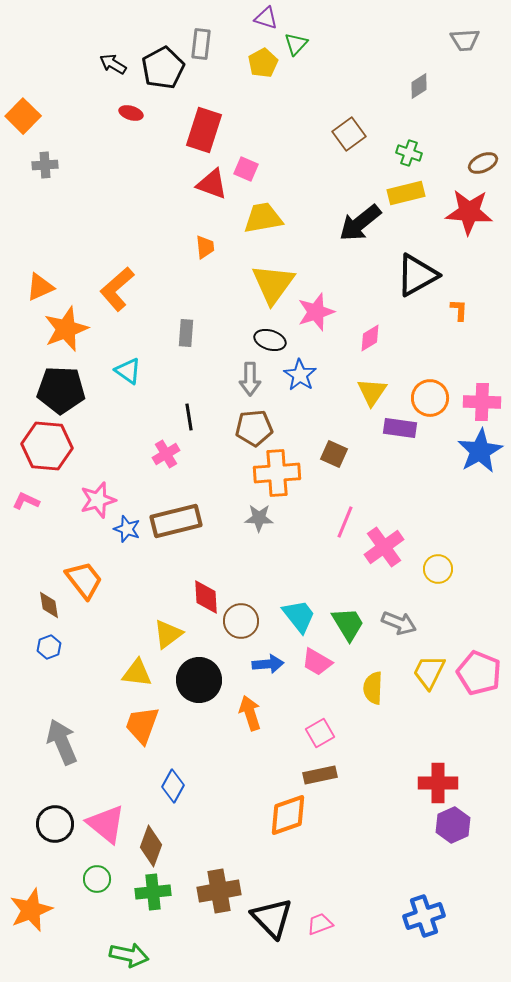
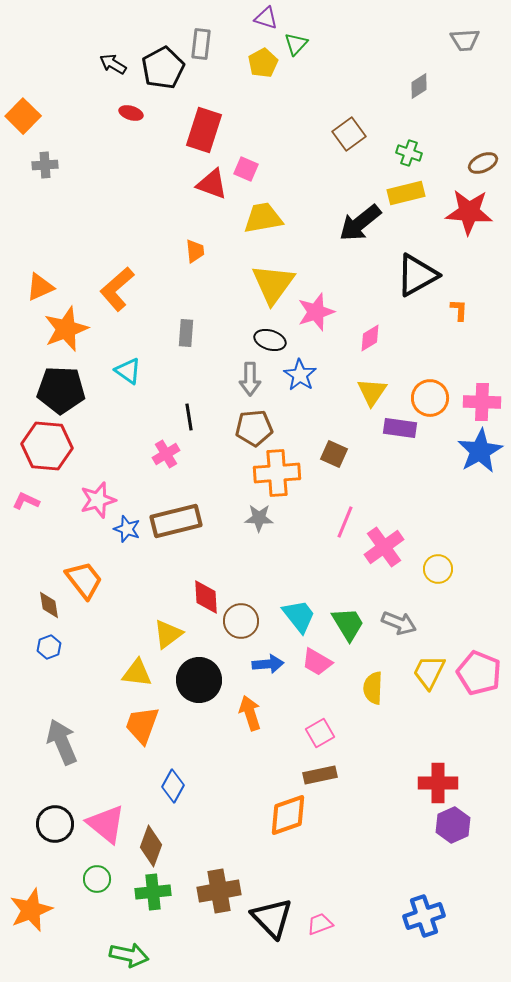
orange trapezoid at (205, 247): moved 10 px left, 4 px down
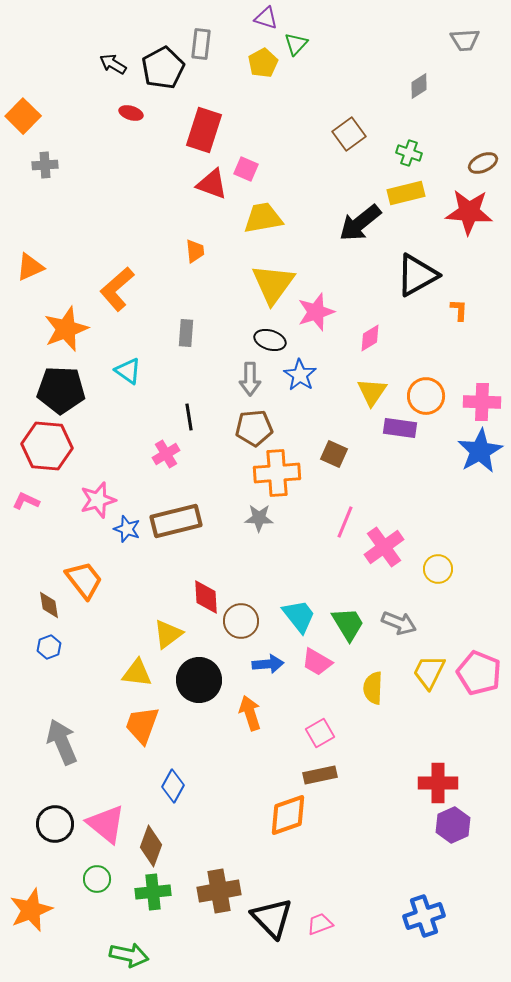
orange triangle at (40, 287): moved 10 px left, 20 px up
orange circle at (430, 398): moved 4 px left, 2 px up
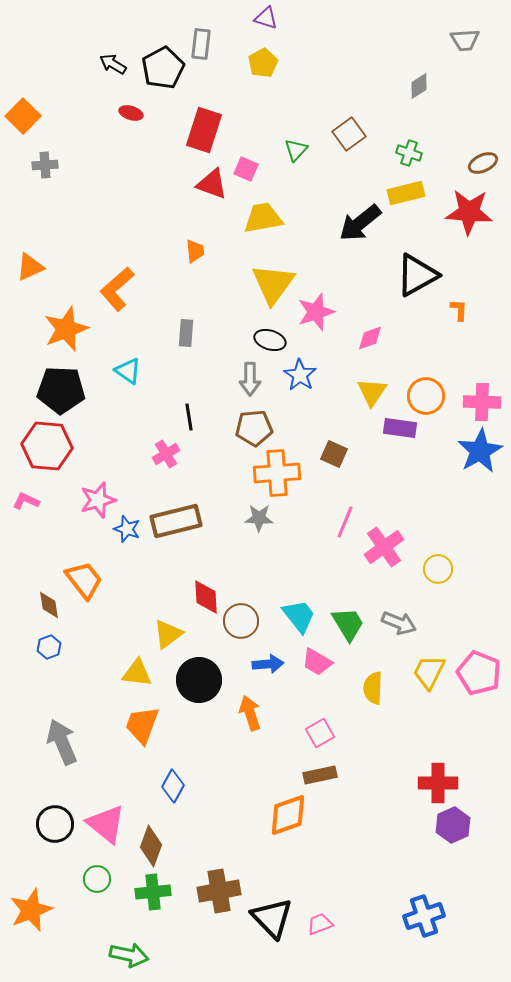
green triangle at (296, 44): moved 106 px down
pink diamond at (370, 338): rotated 12 degrees clockwise
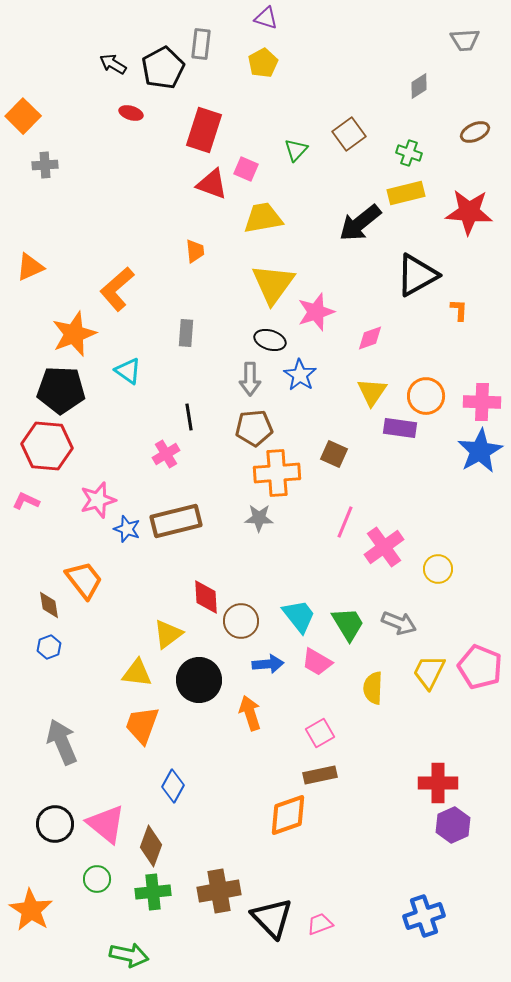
brown ellipse at (483, 163): moved 8 px left, 31 px up
orange star at (66, 329): moved 8 px right, 5 px down
pink pentagon at (479, 673): moved 1 px right, 6 px up
orange star at (31, 910): rotated 18 degrees counterclockwise
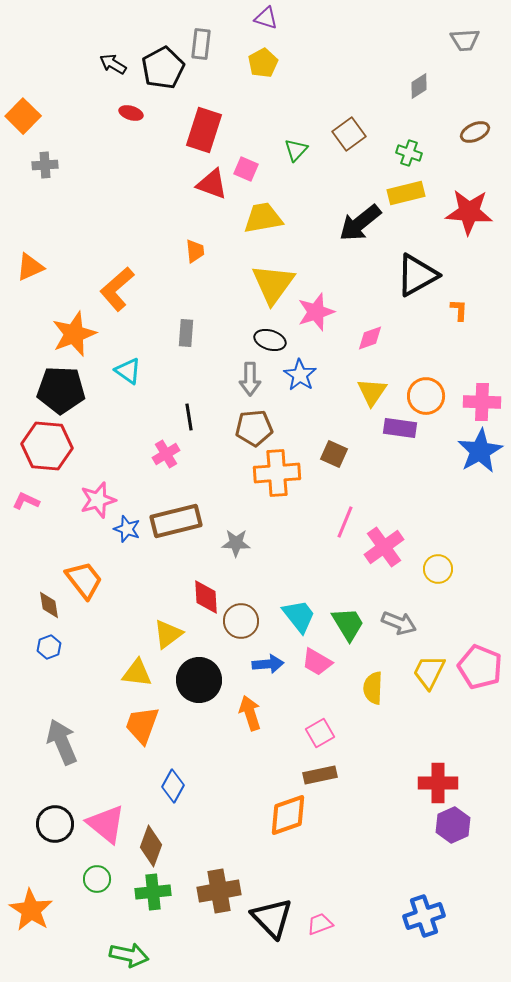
gray star at (259, 518): moved 23 px left, 25 px down
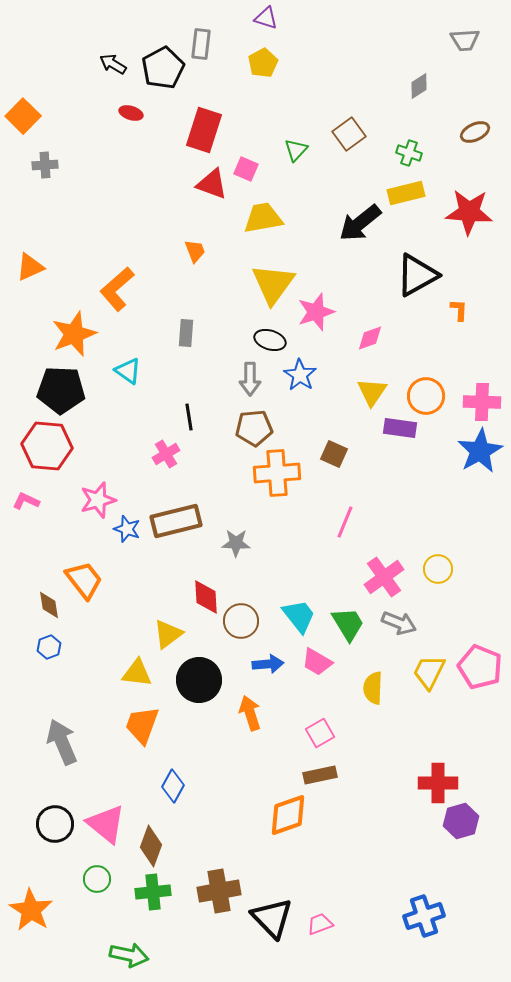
orange trapezoid at (195, 251): rotated 15 degrees counterclockwise
pink cross at (384, 547): moved 30 px down
purple hexagon at (453, 825): moved 8 px right, 4 px up; rotated 8 degrees clockwise
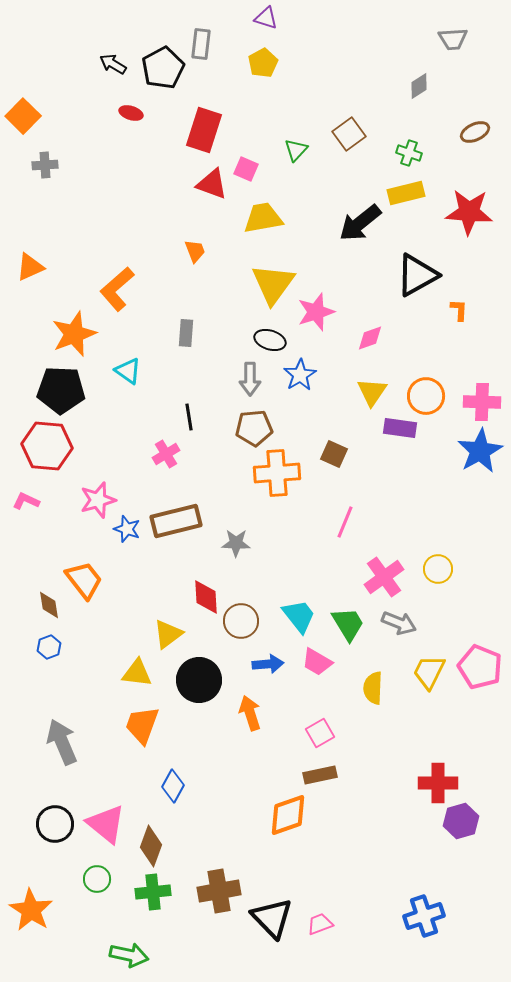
gray trapezoid at (465, 40): moved 12 px left, 1 px up
blue star at (300, 375): rotated 8 degrees clockwise
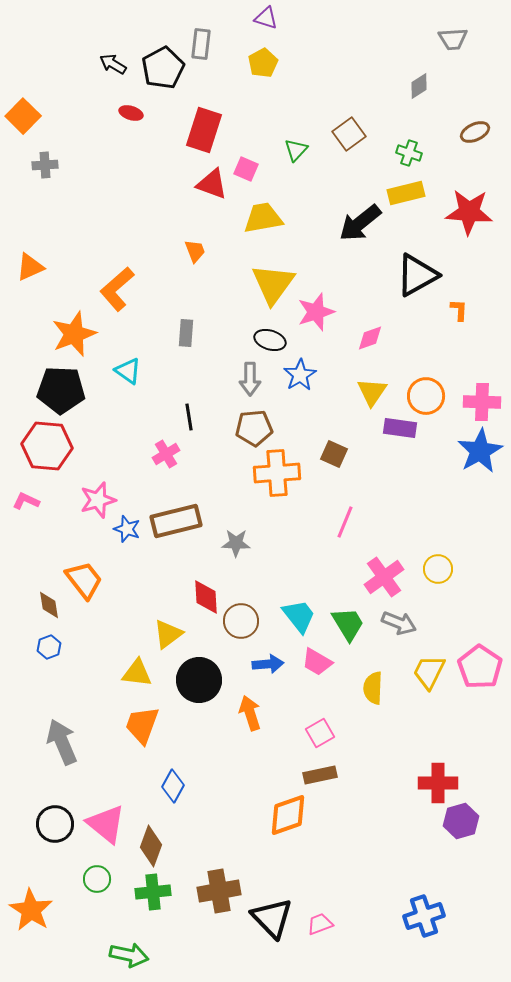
pink pentagon at (480, 667): rotated 12 degrees clockwise
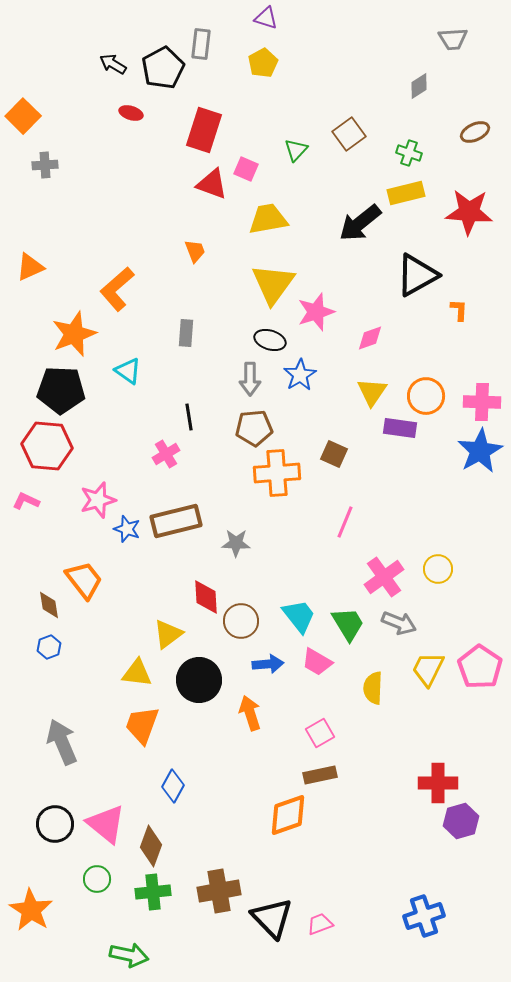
yellow trapezoid at (263, 218): moved 5 px right, 1 px down
yellow trapezoid at (429, 672): moved 1 px left, 3 px up
